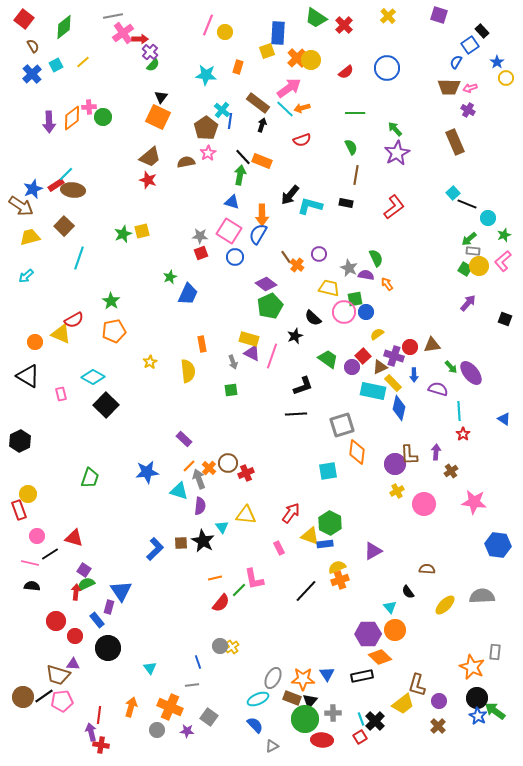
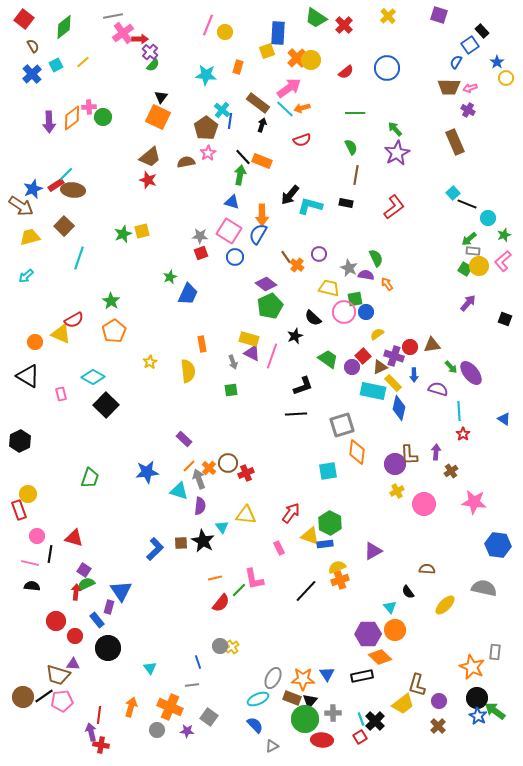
orange pentagon at (114, 331): rotated 20 degrees counterclockwise
black line at (50, 554): rotated 48 degrees counterclockwise
gray semicircle at (482, 596): moved 2 px right, 8 px up; rotated 15 degrees clockwise
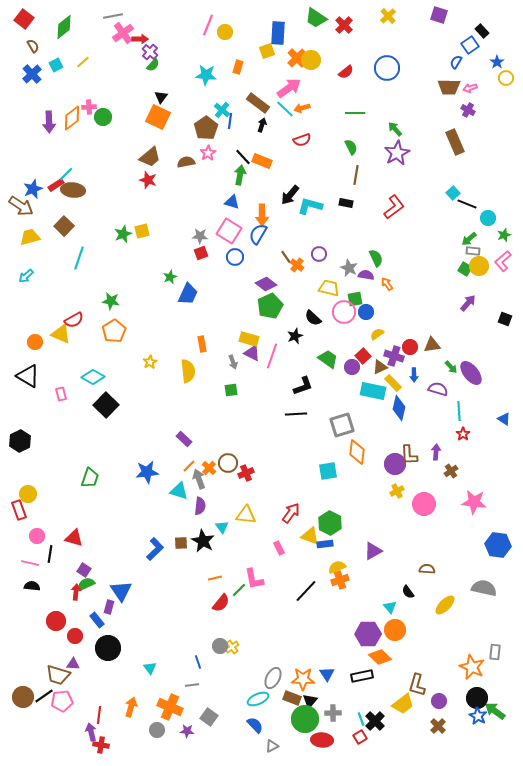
green star at (111, 301): rotated 24 degrees counterclockwise
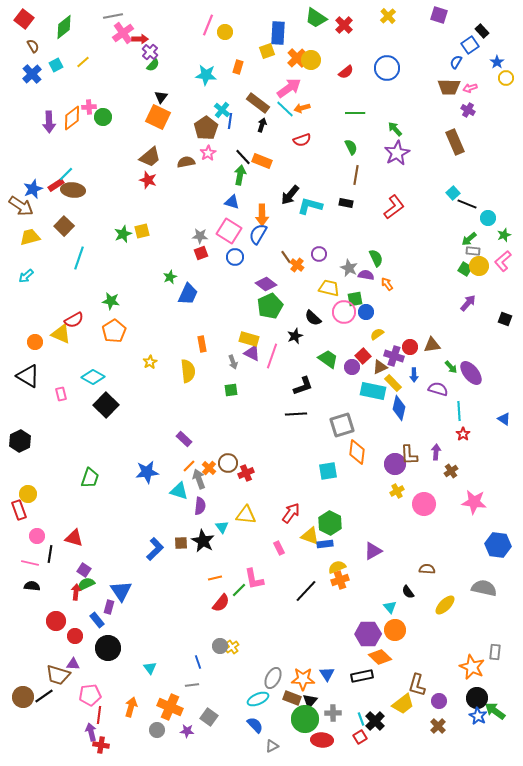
pink pentagon at (62, 701): moved 28 px right, 6 px up
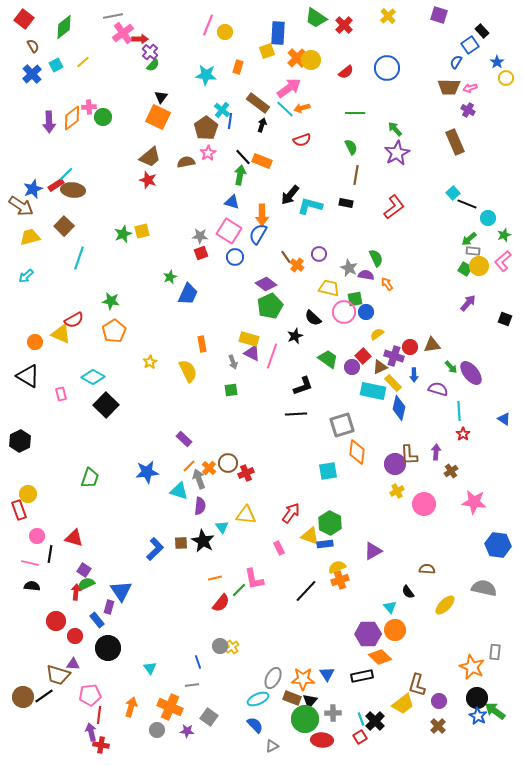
yellow semicircle at (188, 371): rotated 20 degrees counterclockwise
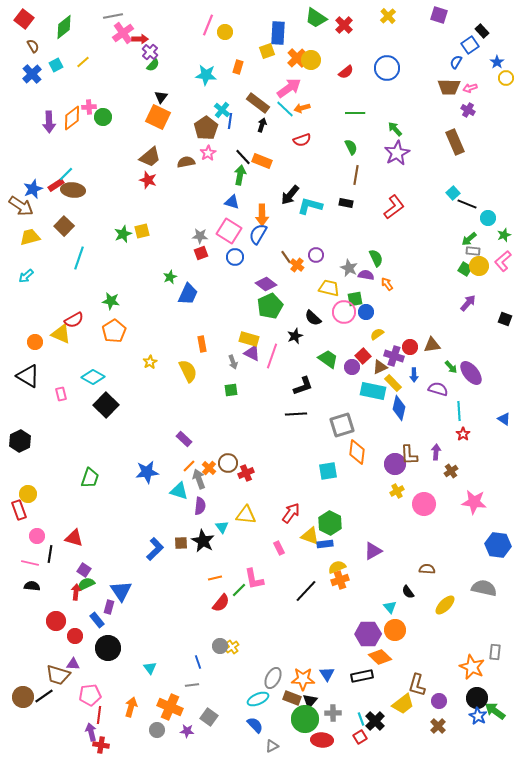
purple circle at (319, 254): moved 3 px left, 1 px down
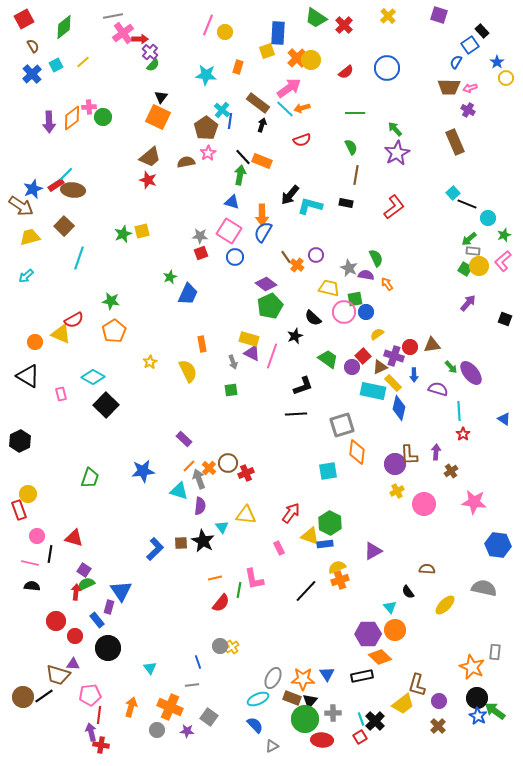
red square at (24, 19): rotated 24 degrees clockwise
blue semicircle at (258, 234): moved 5 px right, 2 px up
blue star at (147, 472): moved 4 px left, 1 px up
green line at (239, 590): rotated 35 degrees counterclockwise
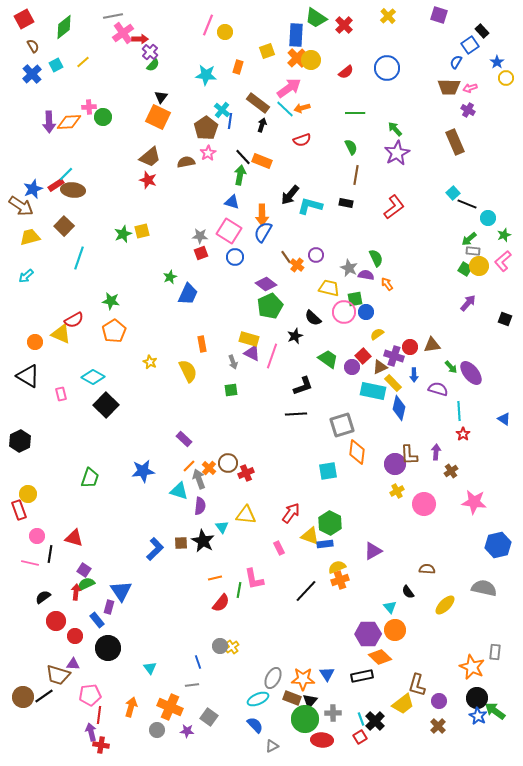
blue rectangle at (278, 33): moved 18 px right, 2 px down
orange diamond at (72, 118): moved 3 px left, 4 px down; rotated 35 degrees clockwise
yellow star at (150, 362): rotated 16 degrees counterclockwise
blue hexagon at (498, 545): rotated 20 degrees counterclockwise
black semicircle at (32, 586): moved 11 px right, 11 px down; rotated 42 degrees counterclockwise
